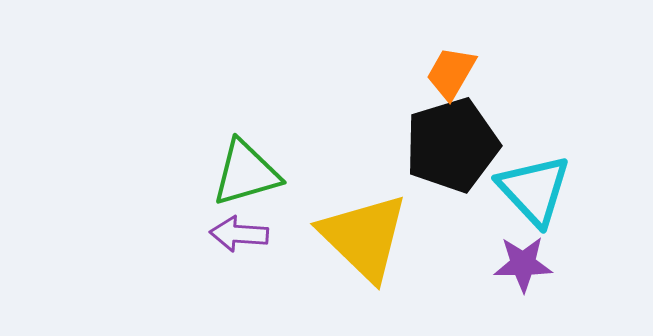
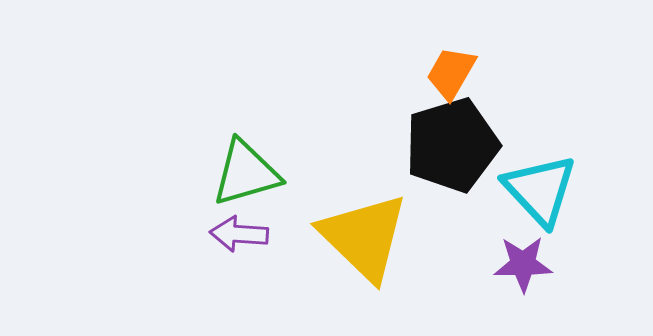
cyan triangle: moved 6 px right
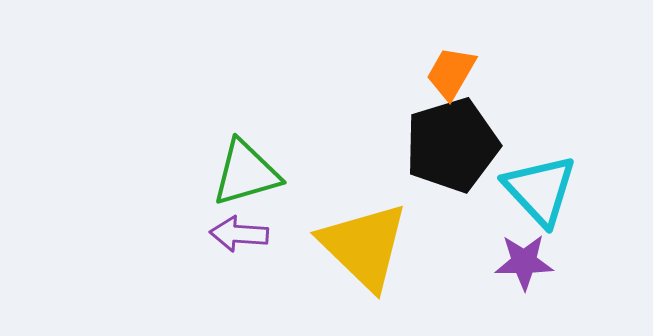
yellow triangle: moved 9 px down
purple star: moved 1 px right, 2 px up
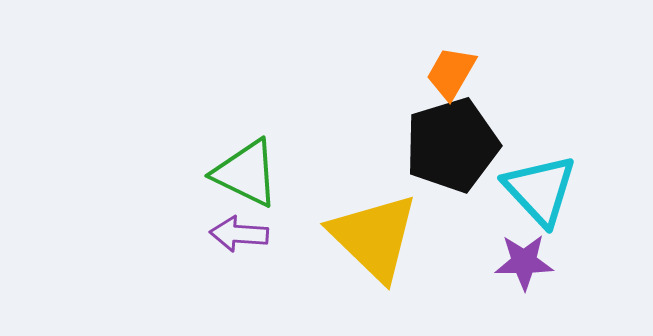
green triangle: rotated 42 degrees clockwise
yellow triangle: moved 10 px right, 9 px up
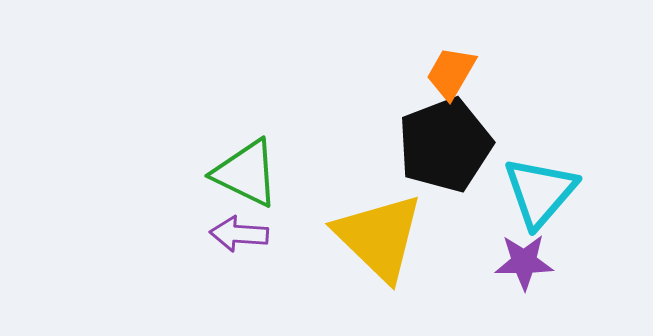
black pentagon: moved 7 px left; rotated 4 degrees counterclockwise
cyan triangle: moved 2 px down; rotated 24 degrees clockwise
yellow triangle: moved 5 px right
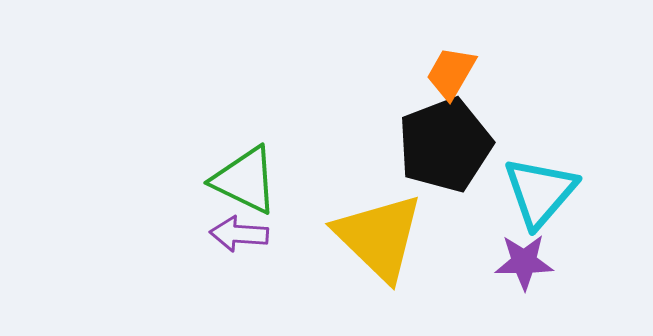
green triangle: moved 1 px left, 7 px down
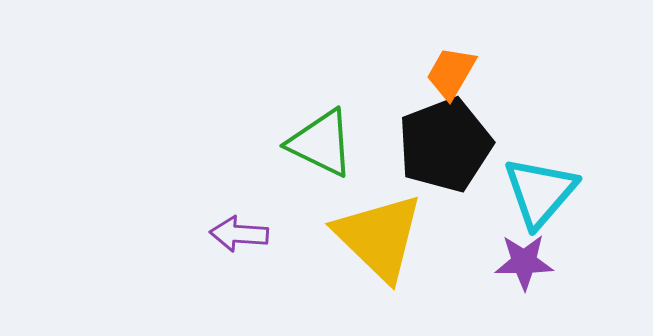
green triangle: moved 76 px right, 37 px up
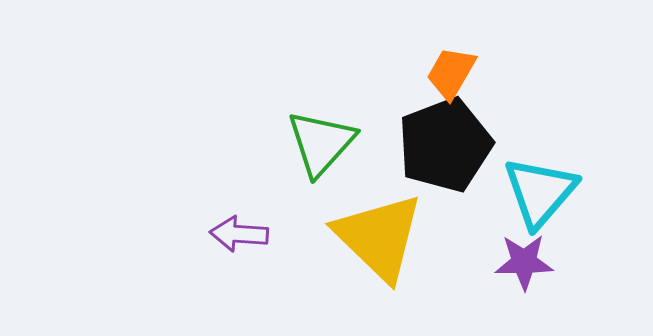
green triangle: rotated 46 degrees clockwise
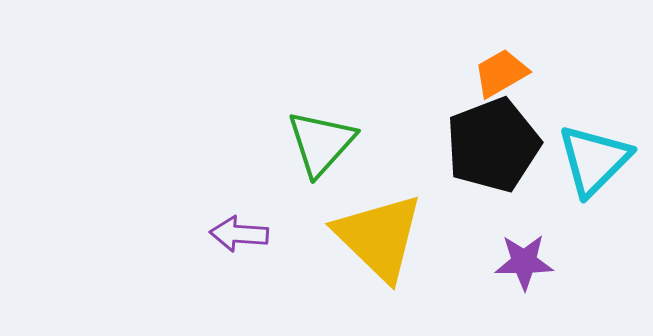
orange trapezoid: moved 50 px right; rotated 30 degrees clockwise
black pentagon: moved 48 px right
cyan triangle: moved 54 px right, 32 px up; rotated 4 degrees clockwise
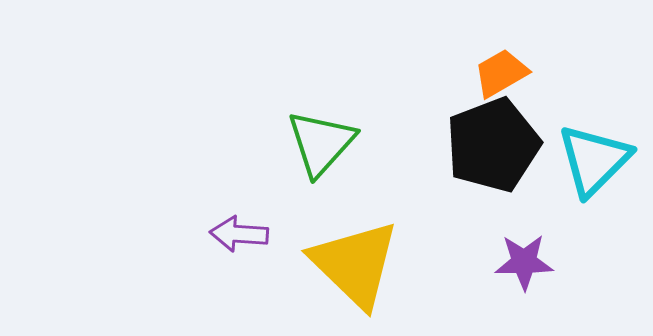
yellow triangle: moved 24 px left, 27 px down
